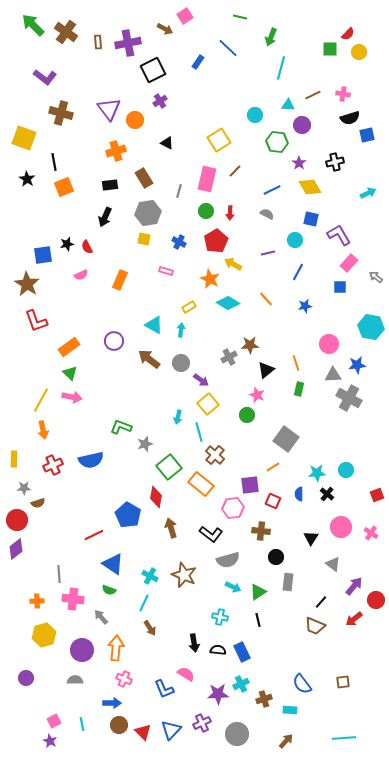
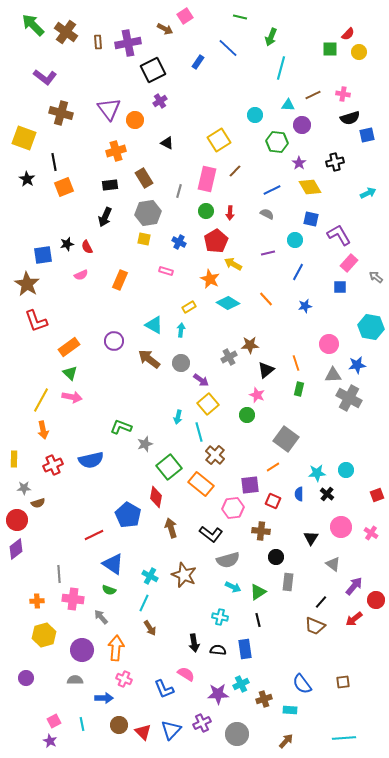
blue rectangle at (242, 652): moved 3 px right, 3 px up; rotated 18 degrees clockwise
blue arrow at (112, 703): moved 8 px left, 5 px up
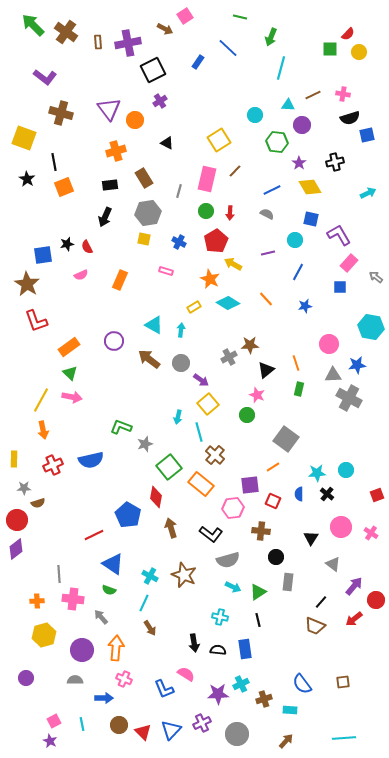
yellow rectangle at (189, 307): moved 5 px right
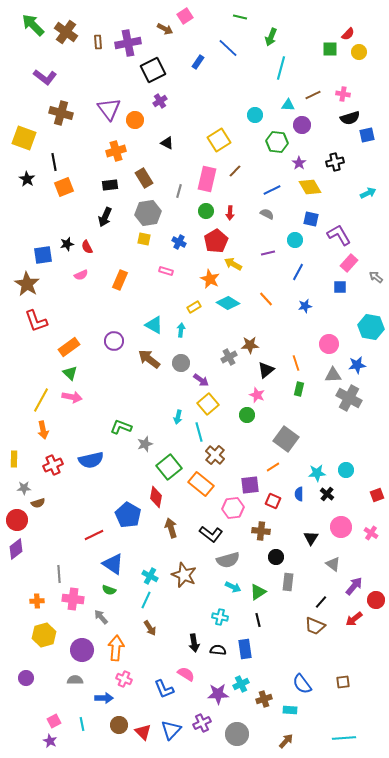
cyan line at (144, 603): moved 2 px right, 3 px up
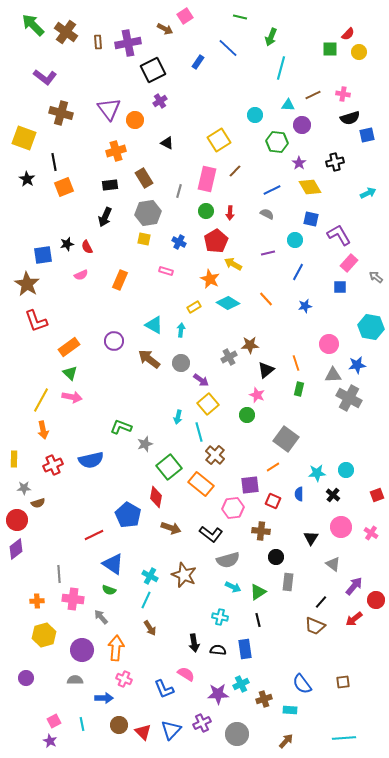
black cross at (327, 494): moved 6 px right, 1 px down
brown arrow at (171, 528): rotated 126 degrees clockwise
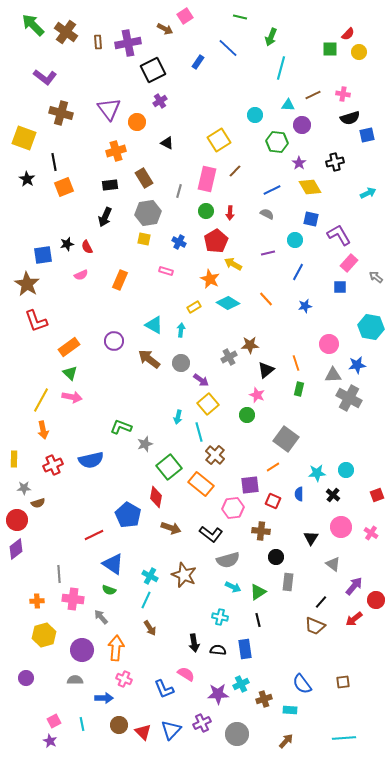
orange circle at (135, 120): moved 2 px right, 2 px down
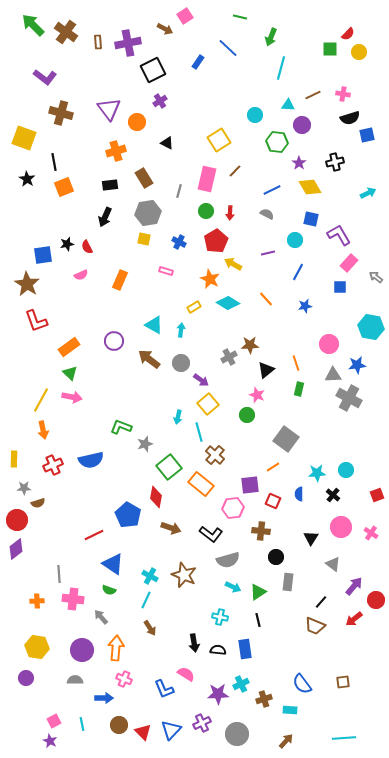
yellow hexagon at (44, 635): moved 7 px left, 12 px down; rotated 25 degrees clockwise
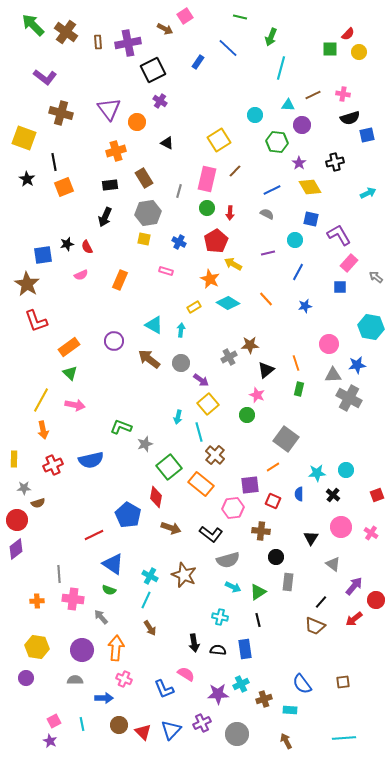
purple cross at (160, 101): rotated 24 degrees counterclockwise
green circle at (206, 211): moved 1 px right, 3 px up
pink arrow at (72, 397): moved 3 px right, 8 px down
brown arrow at (286, 741): rotated 70 degrees counterclockwise
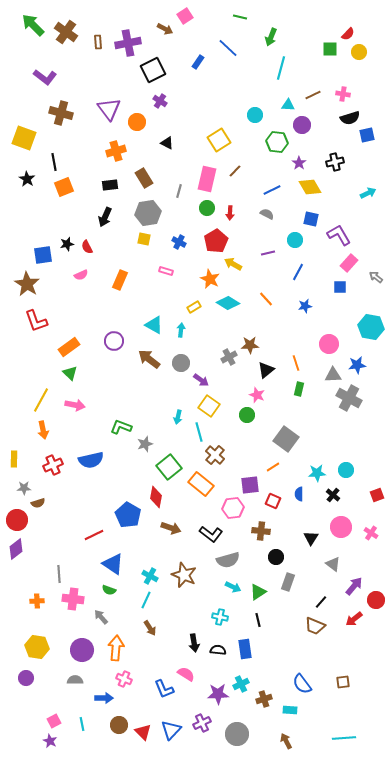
yellow square at (208, 404): moved 1 px right, 2 px down; rotated 15 degrees counterclockwise
gray rectangle at (288, 582): rotated 12 degrees clockwise
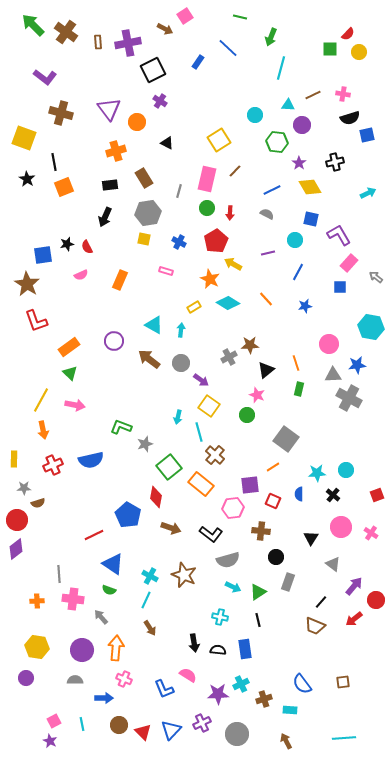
pink semicircle at (186, 674): moved 2 px right, 1 px down
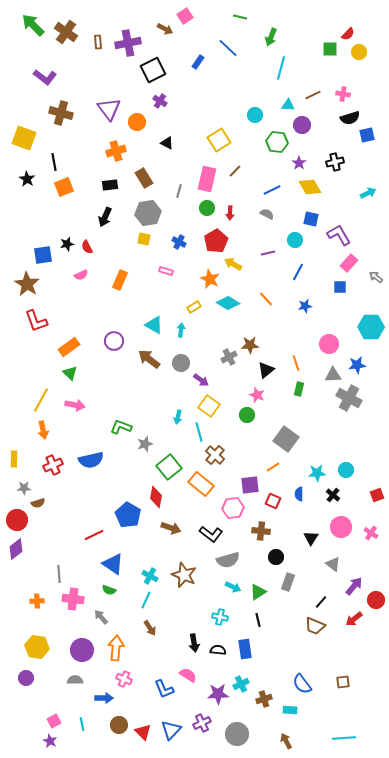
cyan hexagon at (371, 327): rotated 10 degrees counterclockwise
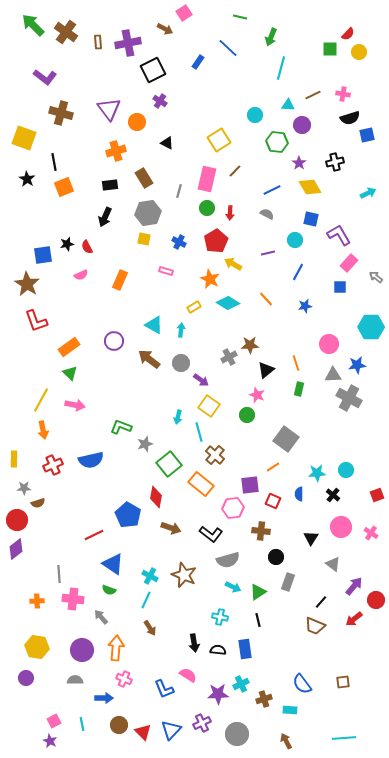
pink square at (185, 16): moved 1 px left, 3 px up
green square at (169, 467): moved 3 px up
